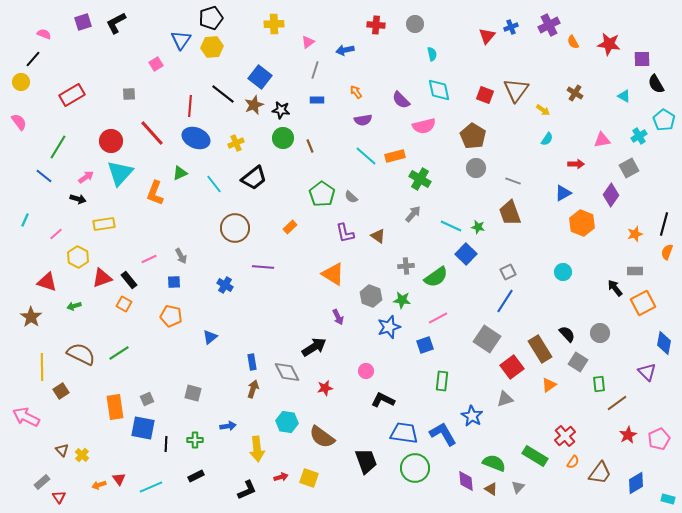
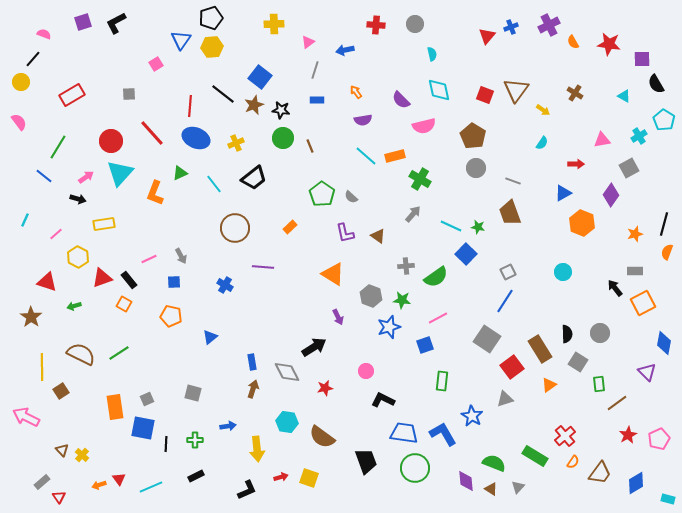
cyan semicircle at (547, 139): moved 5 px left, 4 px down
black semicircle at (567, 334): rotated 42 degrees clockwise
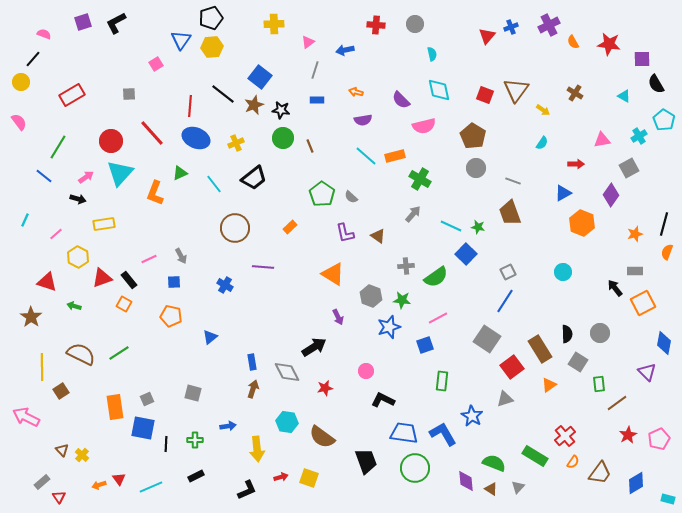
orange arrow at (356, 92): rotated 40 degrees counterclockwise
green arrow at (74, 306): rotated 32 degrees clockwise
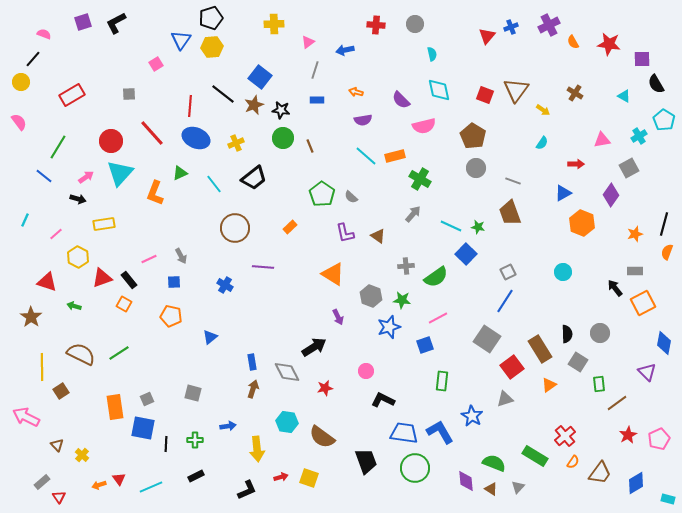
blue L-shape at (443, 434): moved 3 px left, 2 px up
brown triangle at (62, 450): moved 5 px left, 5 px up
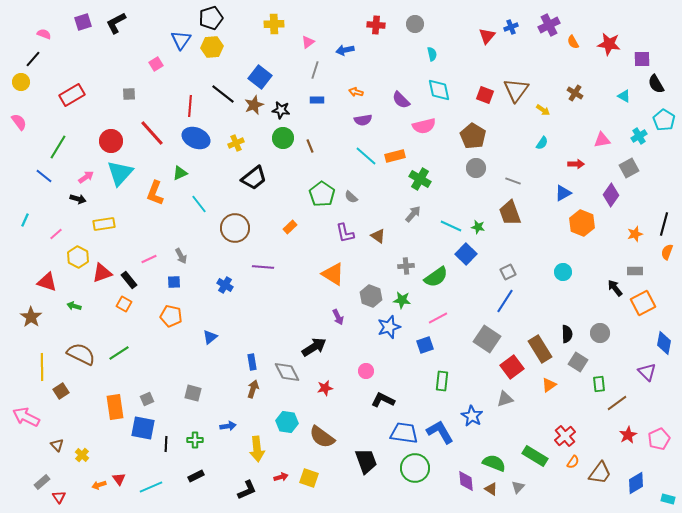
cyan line at (214, 184): moved 15 px left, 20 px down
red triangle at (102, 278): moved 5 px up
